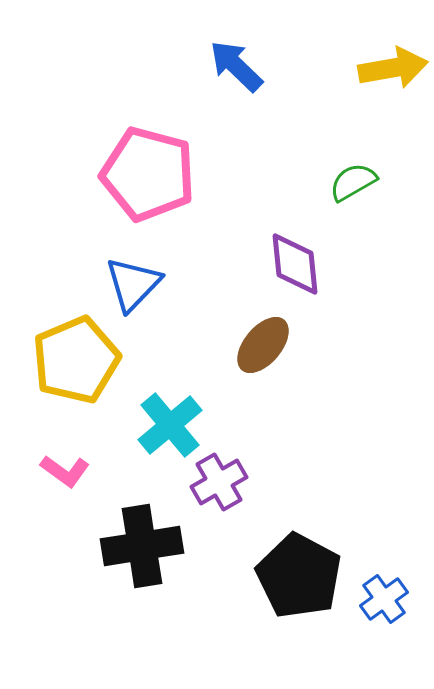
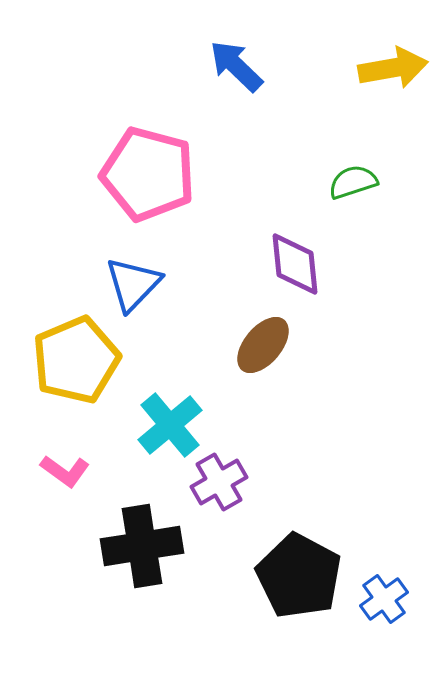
green semicircle: rotated 12 degrees clockwise
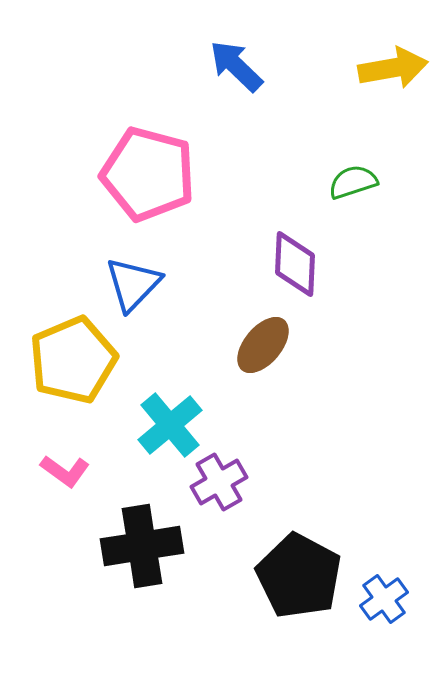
purple diamond: rotated 8 degrees clockwise
yellow pentagon: moved 3 px left
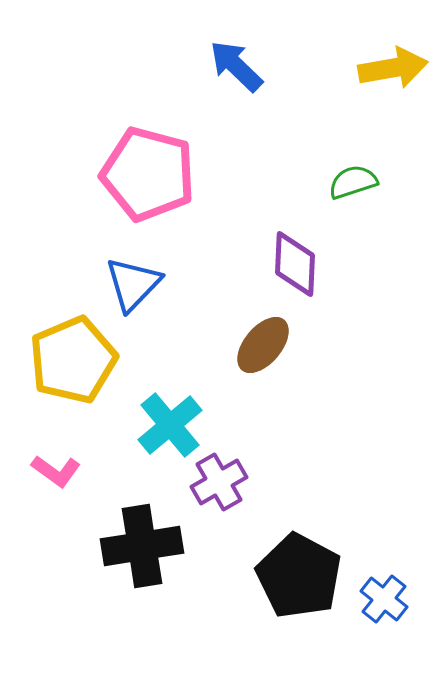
pink L-shape: moved 9 px left
blue cross: rotated 15 degrees counterclockwise
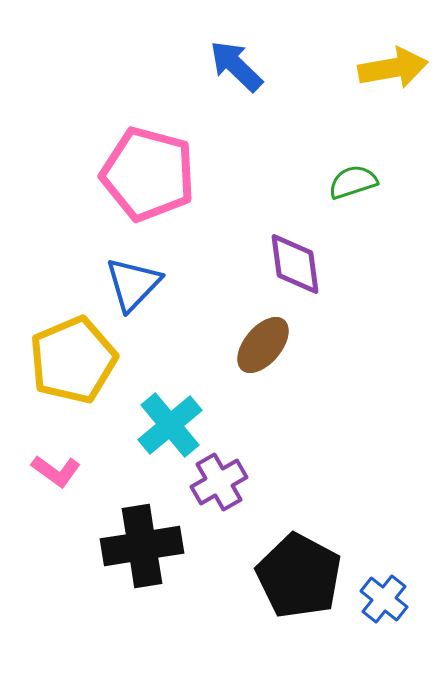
purple diamond: rotated 10 degrees counterclockwise
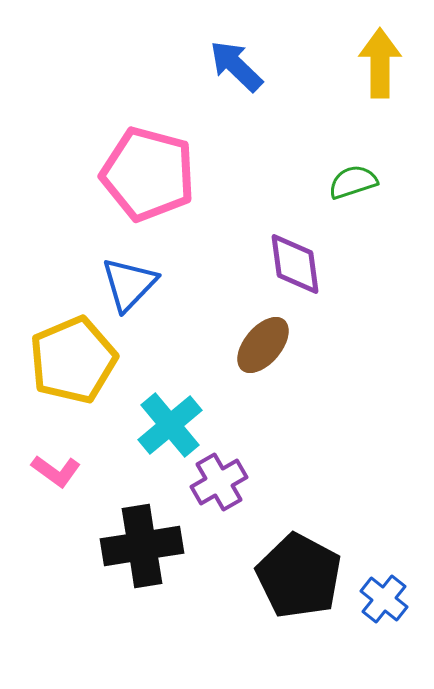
yellow arrow: moved 13 px left, 5 px up; rotated 80 degrees counterclockwise
blue triangle: moved 4 px left
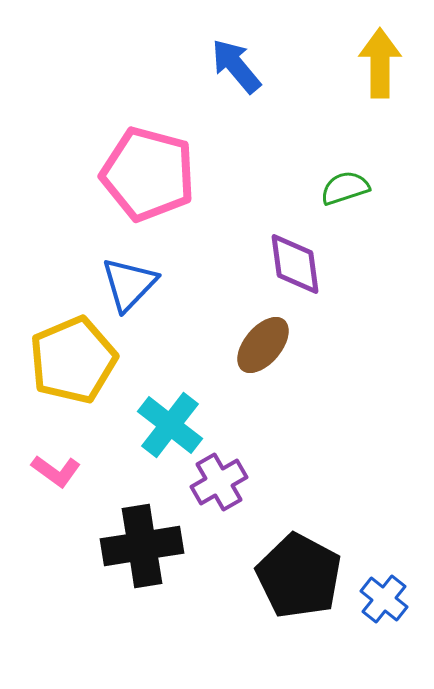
blue arrow: rotated 6 degrees clockwise
green semicircle: moved 8 px left, 6 px down
cyan cross: rotated 12 degrees counterclockwise
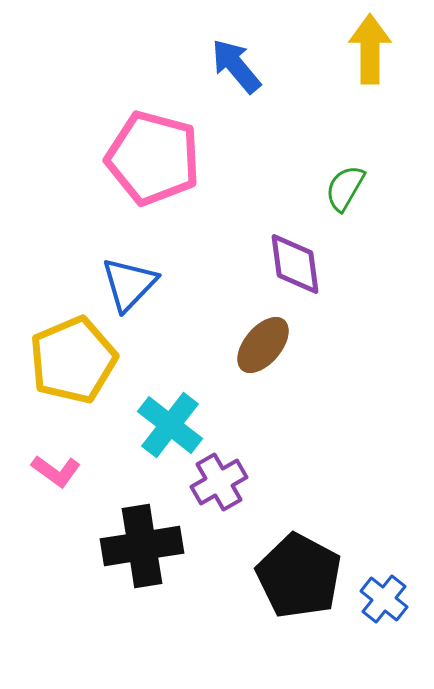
yellow arrow: moved 10 px left, 14 px up
pink pentagon: moved 5 px right, 16 px up
green semicircle: rotated 42 degrees counterclockwise
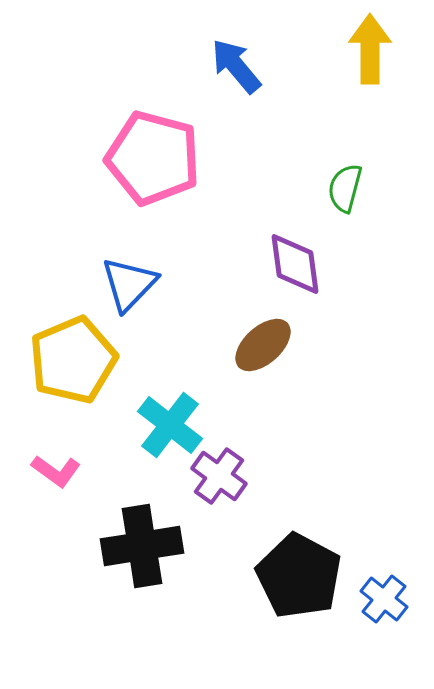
green semicircle: rotated 15 degrees counterclockwise
brown ellipse: rotated 8 degrees clockwise
purple cross: moved 6 px up; rotated 24 degrees counterclockwise
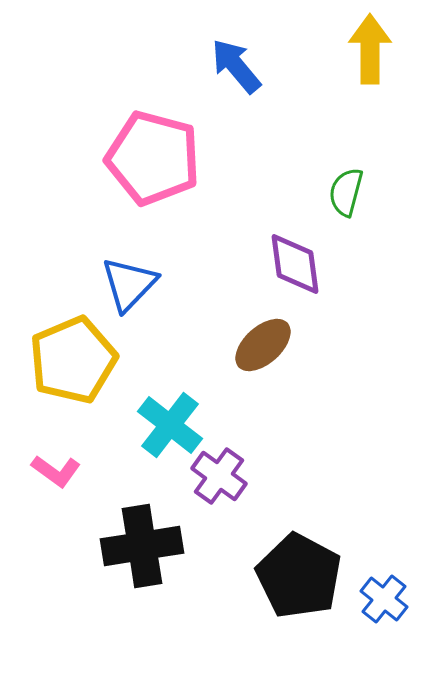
green semicircle: moved 1 px right, 4 px down
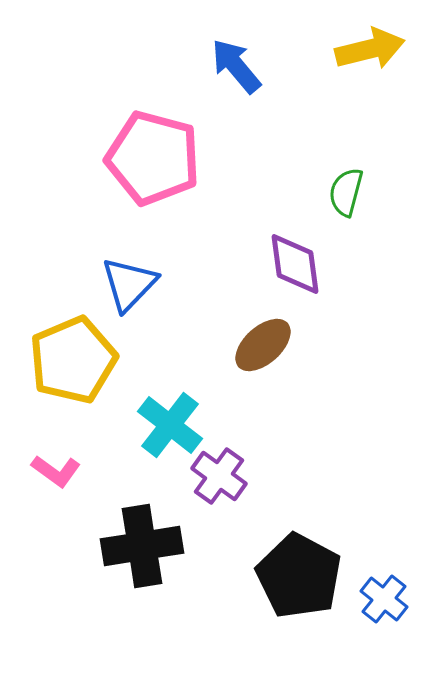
yellow arrow: rotated 76 degrees clockwise
